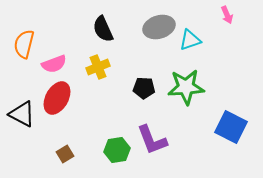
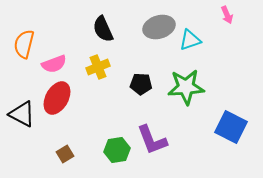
black pentagon: moved 3 px left, 4 px up
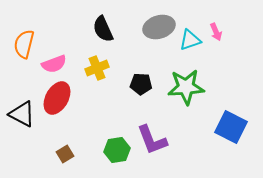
pink arrow: moved 11 px left, 17 px down
yellow cross: moved 1 px left, 1 px down
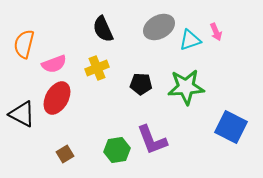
gray ellipse: rotated 12 degrees counterclockwise
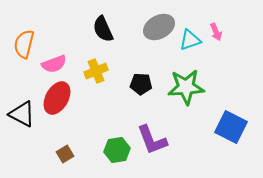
yellow cross: moved 1 px left, 3 px down
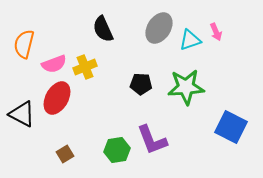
gray ellipse: moved 1 px down; rotated 28 degrees counterclockwise
yellow cross: moved 11 px left, 4 px up
